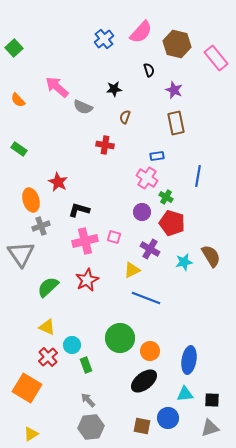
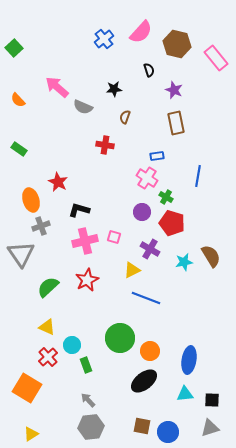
blue circle at (168, 418): moved 14 px down
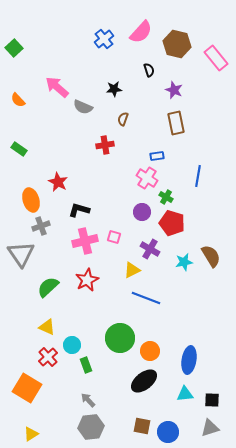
brown semicircle at (125, 117): moved 2 px left, 2 px down
red cross at (105, 145): rotated 18 degrees counterclockwise
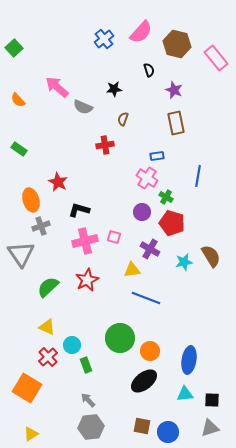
yellow triangle at (132, 270): rotated 18 degrees clockwise
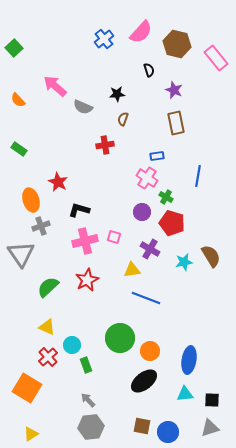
pink arrow at (57, 87): moved 2 px left, 1 px up
black star at (114, 89): moved 3 px right, 5 px down
